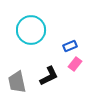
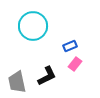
cyan circle: moved 2 px right, 4 px up
black L-shape: moved 2 px left
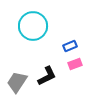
pink rectangle: rotated 32 degrees clockwise
gray trapezoid: rotated 45 degrees clockwise
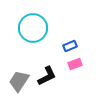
cyan circle: moved 2 px down
gray trapezoid: moved 2 px right, 1 px up
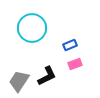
cyan circle: moved 1 px left
blue rectangle: moved 1 px up
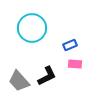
pink rectangle: rotated 24 degrees clockwise
gray trapezoid: rotated 75 degrees counterclockwise
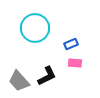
cyan circle: moved 3 px right
blue rectangle: moved 1 px right, 1 px up
pink rectangle: moved 1 px up
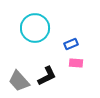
pink rectangle: moved 1 px right
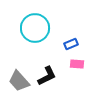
pink rectangle: moved 1 px right, 1 px down
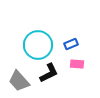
cyan circle: moved 3 px right, 17 px down
black L-shape: moved 2 px right, 3 px up
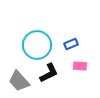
cyan circle: moved 1 px left
pink rectangle: moved 3 px right, 2 px down
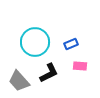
cyan circle: moved 2 px left, 3 px up
